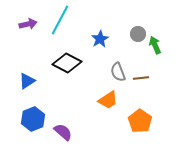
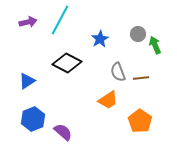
purple arrow: moved 2 px up
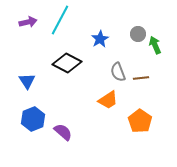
blue triangle: rotated 30 degrees counterclockwise
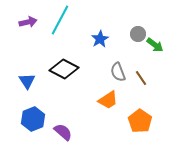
green arrow: rotated 150 degrees clockwise
black diamond: moved 3 px left, 6 px down
brown line: rotated 63 degrees clockwise
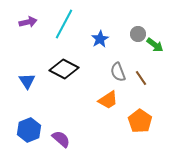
cyan line: moved 4 px right, 4 px down
blue hexagon: moved 4 px left, 11 px down
purple semicircle: moved 2 px left, 7 px down
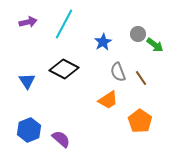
blue star: moved 3 px right, 3 px down
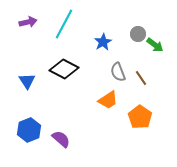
orange pentagon: moved 4 px up
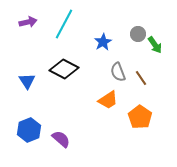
green arrow: rotated 18 degrees clockwise
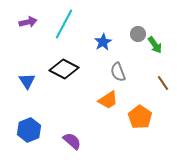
brown line: moved 22 px right, 5 px down
purple semicircle: moved 11 px right, 2 px down
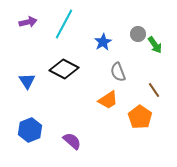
brown line: moved 9 px left, 7 px down
blue hexagon: moved 1 px right
